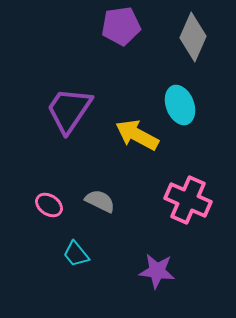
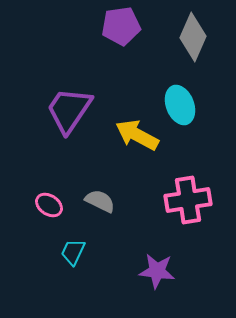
pink cross: rotated 33 degrees counterclockwise
cyan trapezoid: moved 3 px left, 2 px up; rotated 64 degrees clockwise
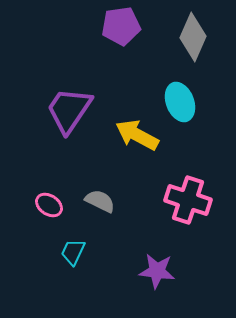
cyan ellipse: moved 3 px up
pink cross: rotated 27 degrees clockwise
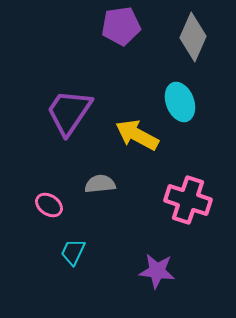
purple trapezoid: moved 2 px down
gray semicircle: moved 17 px up; rotated 32 degrees counterclockwise
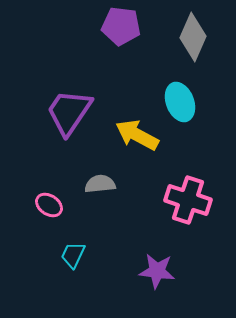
purple pentagon: rotated 15 degrees clockwise
cyan trapezoid: moved 3 px down
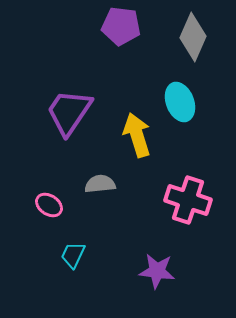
yellow arrow: rotated 45 degrees clockwise
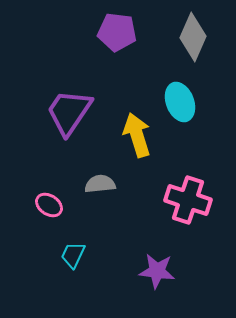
purple pentagon: moved 4 px left, 6 px down
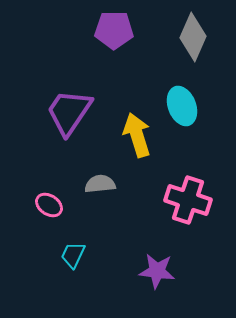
purple pentagon: moved 3 px left, 2 px up; rotated 6 degrees counterclockwise
cyan ellipse: moved 2 px right, 4 px down
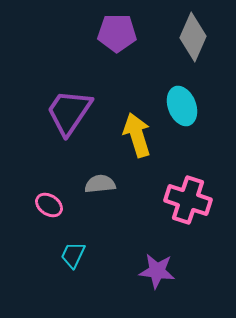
purple pentagon: moved 3 px right, 3 px down
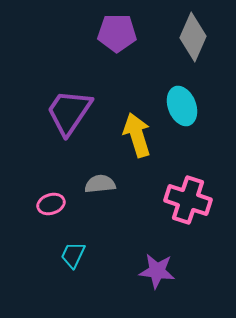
pink ellipse: moved 2 px right, 1 px up; rotated 52 degrees counterclockwise
